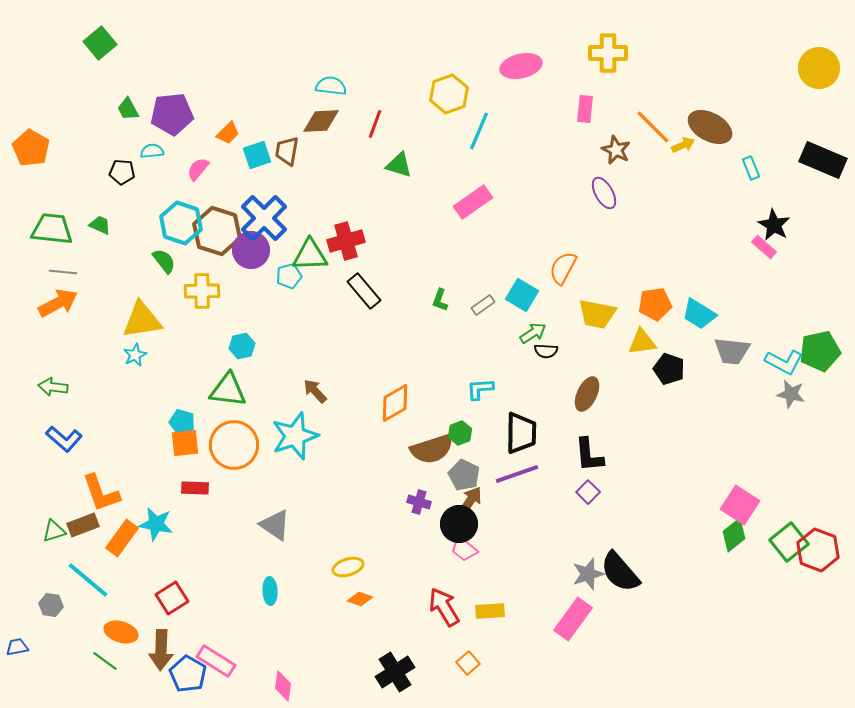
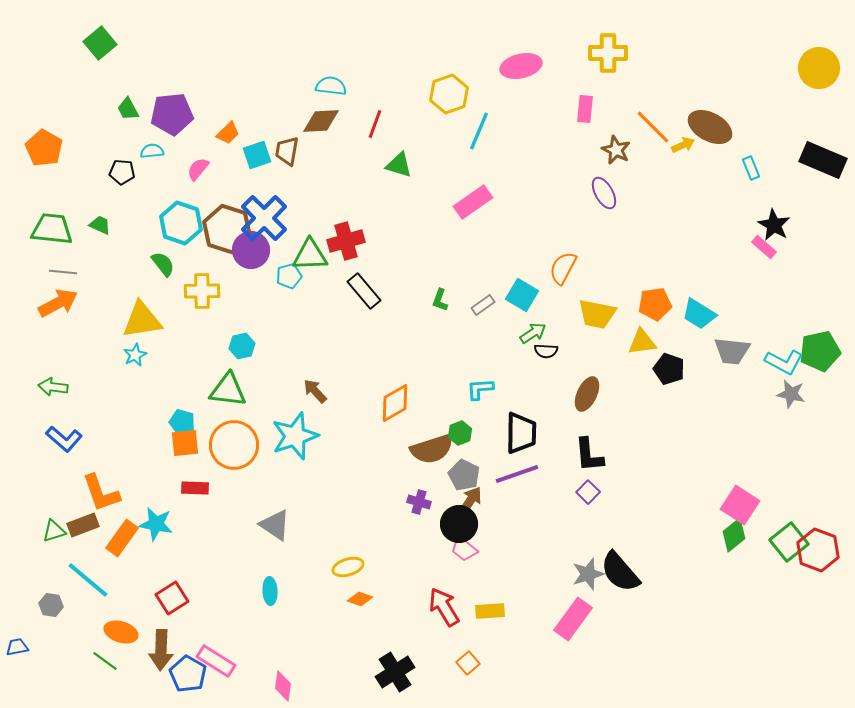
orange pentagon at (31, 148): moved 13 px right
brown hexagon at (217, 231): moved 10 px right, 2 px up
green semicircle at (164, 261): moved 1 px left, 3 px down
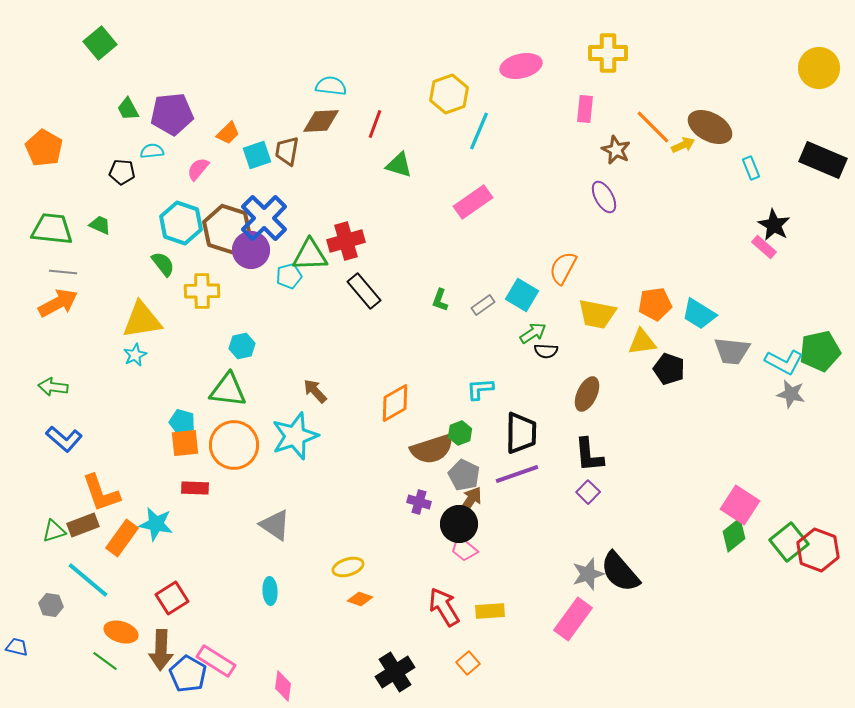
purple ellipse at (604, 193): moved 4 px down
blue trapezoid at (17, 647): rotated 25 degrees clockwise
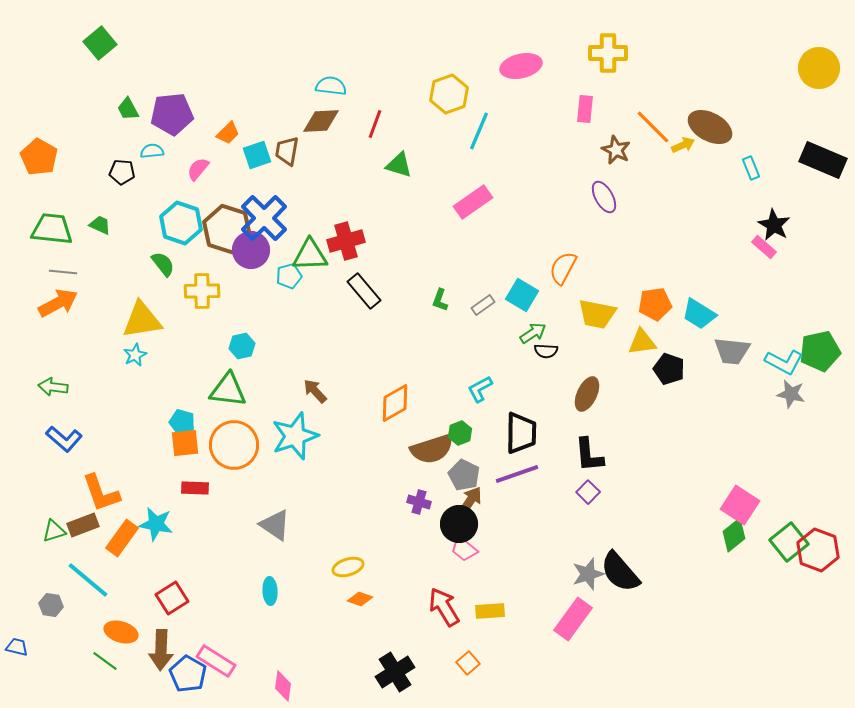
orange pentagon at (44, 148): moved 5 px left, 9 px down
cyan L-shape at (480, 389): rotated 24 degrees counterclockwise
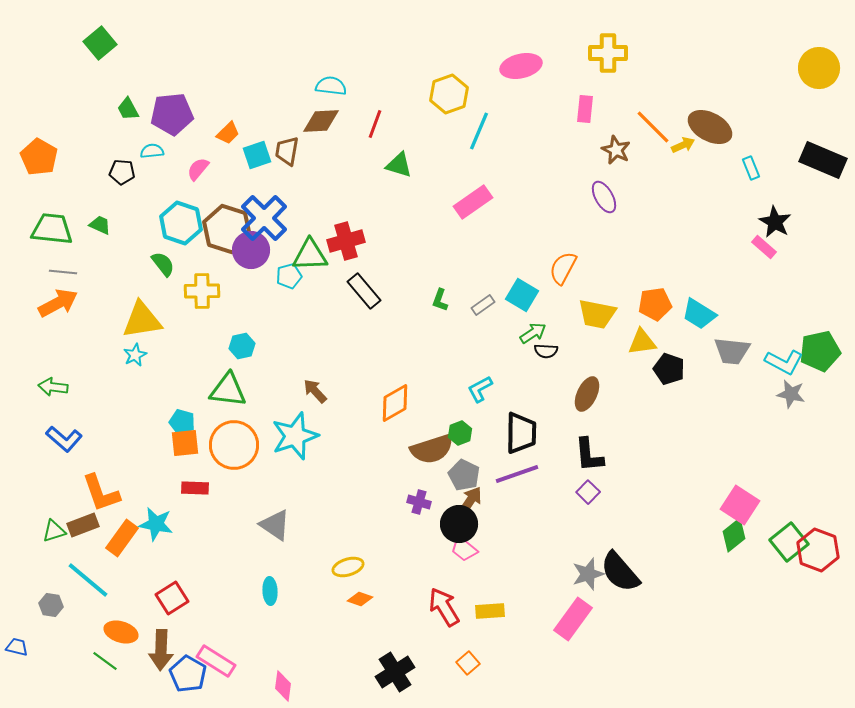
black star at (774, 225): moved 1 px right, 3 px up
